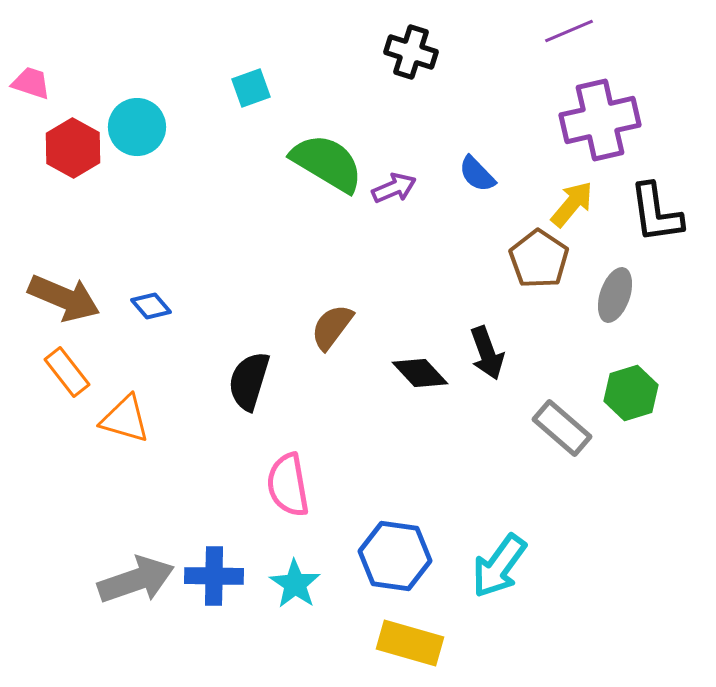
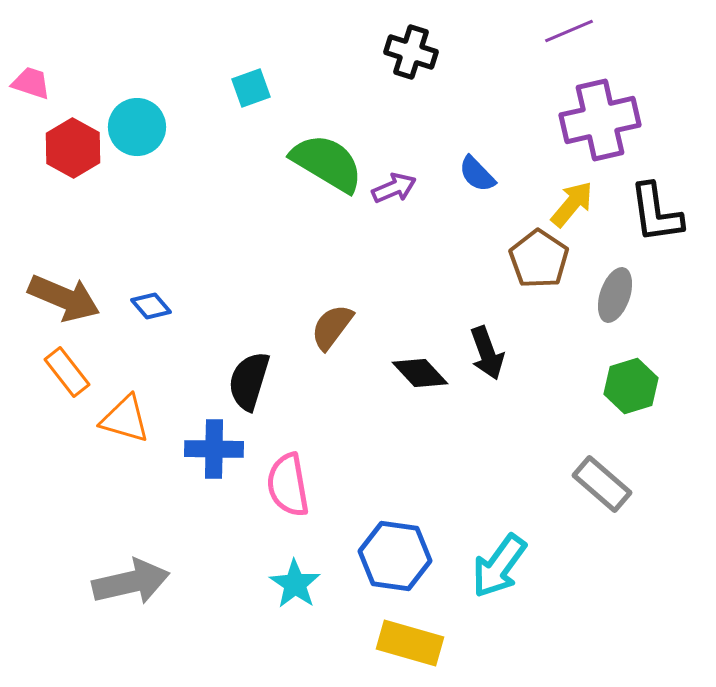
green hexagon: moved 7 px up
gray rectangle: moved 40 px right, 56 px down
blue cross: moved 127 px up
gray arrow: moved 5 px left, 2 px down; rotated 6 degrees clockwise
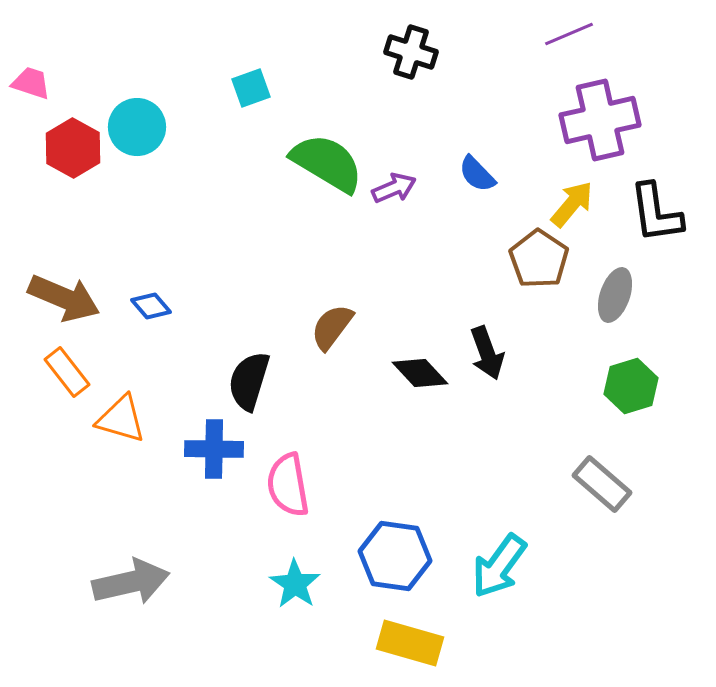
purple line: moved 3 px down
orange triangle: moved 4 px left
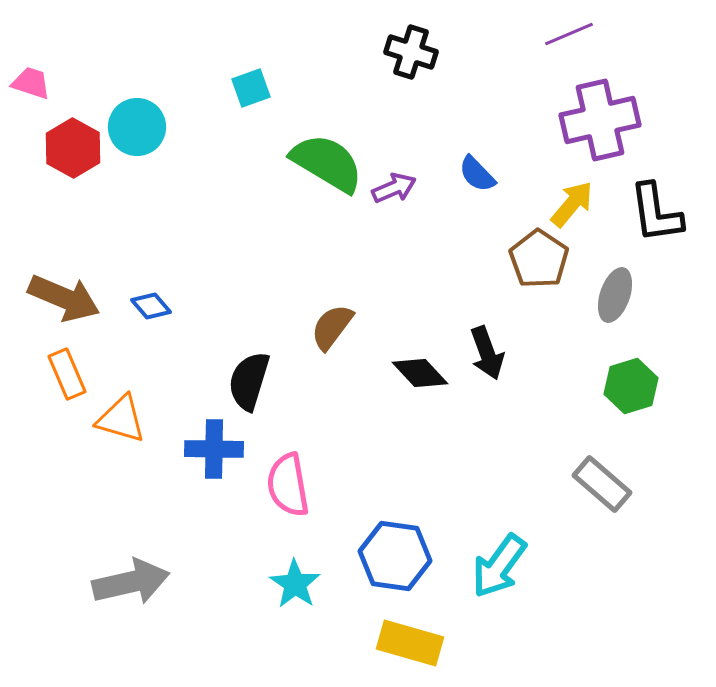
orange rectangle: moved 2 px down; rotated 15 degrees clockwise
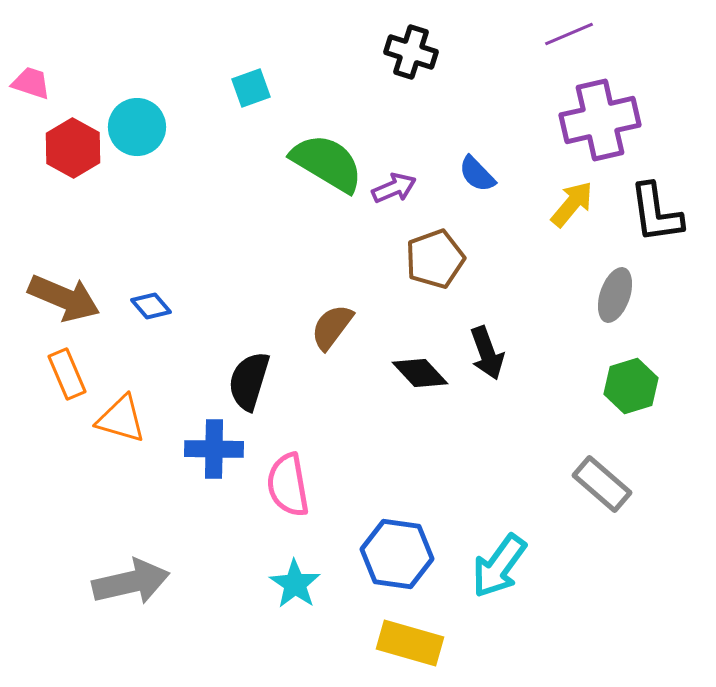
brown pentagon: moved 104 px left; rotated 18 degrees clockwise
blue hexagon: moved 2 px right, 2 px up
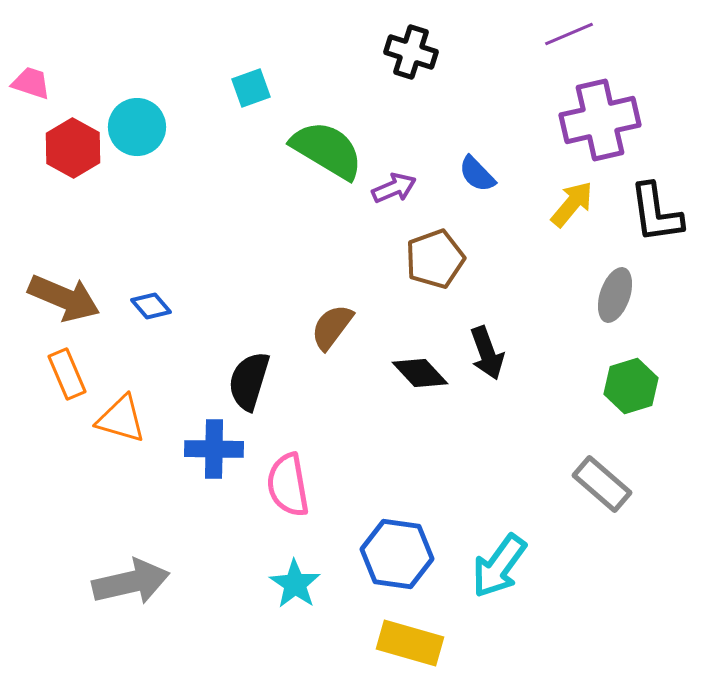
green semicircle: moved 13 px up
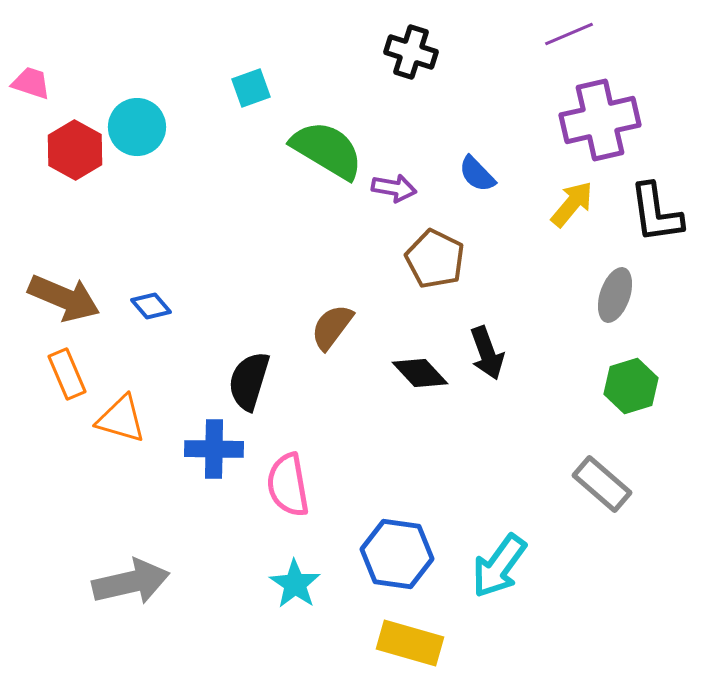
red hexagon: moved 2 px right, 2 px down
purple arrow: rotated 33 degrees clockwise
brown pentagon: rotated 26 degrees counterclockwise
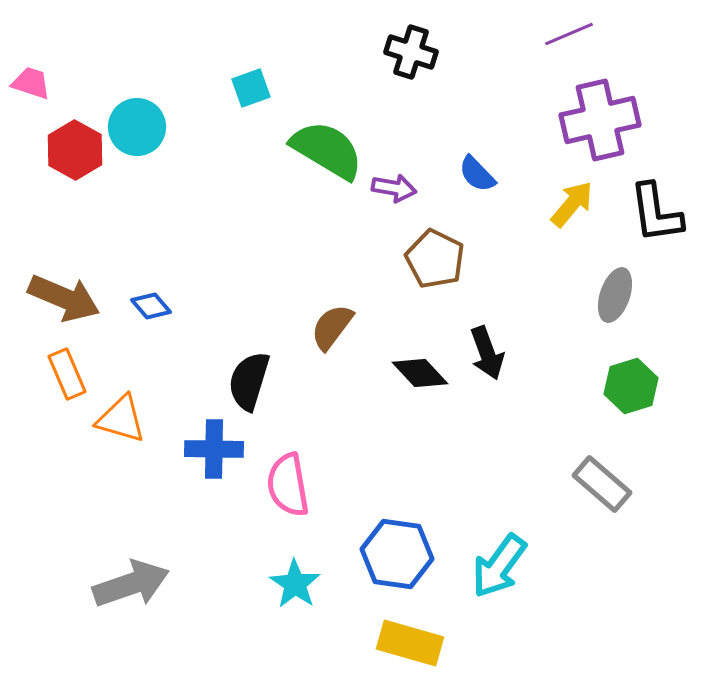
gray arrow: moved 2 px down; rotated 6 degrees counterclockwise
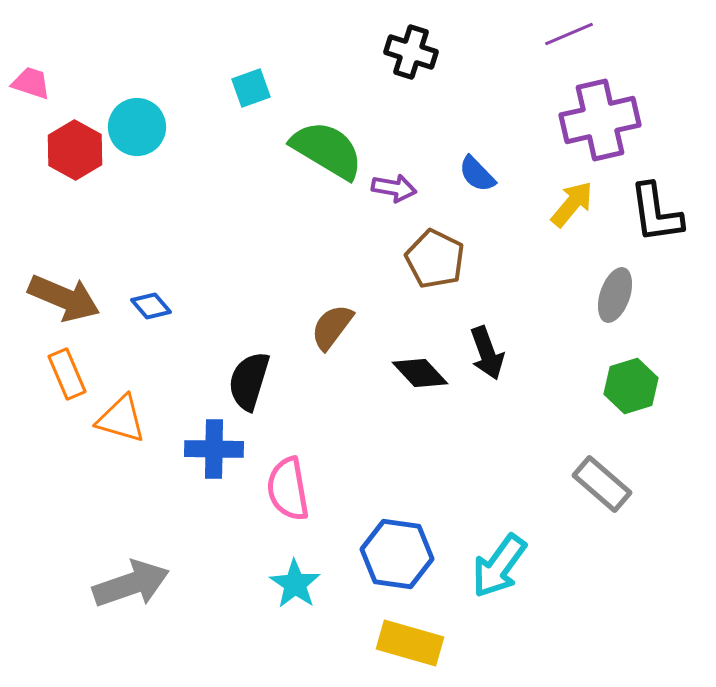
pink semicircle: moved 4 px down
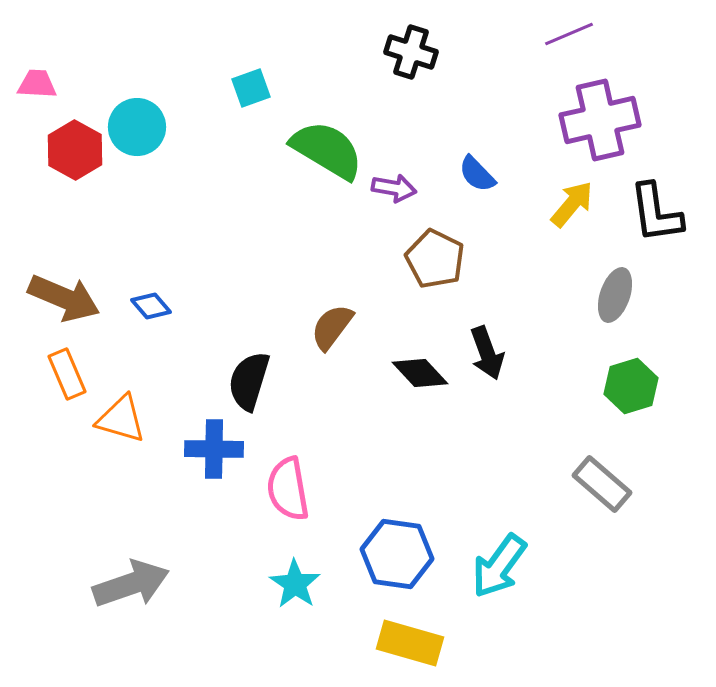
pink trapezoid: moved 6 px right, 1 px down; rotated 15 degrees counterclockwise
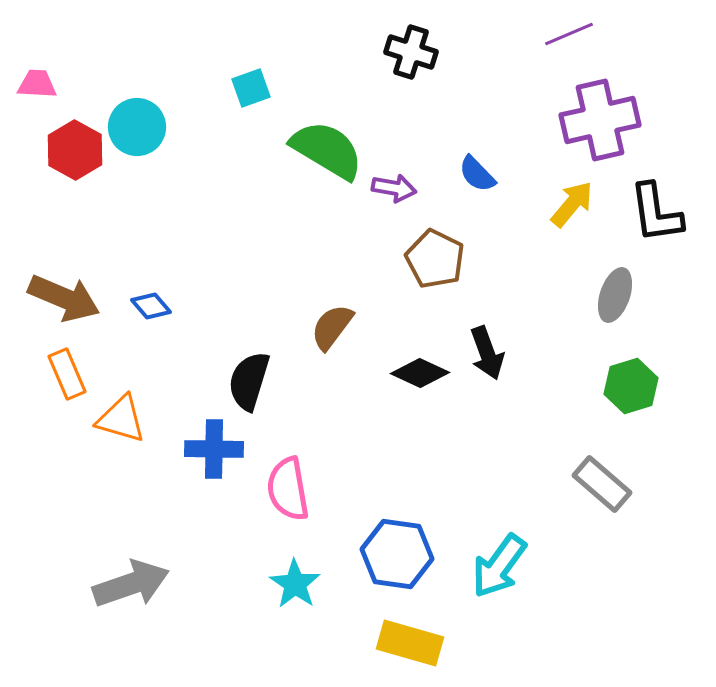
black diamond: rotated 22 degrees counterclockwise
